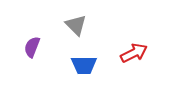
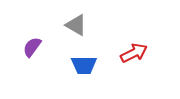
gray triangle: rotated 15 degrees counterclockwise
purple semicircle: rotated 15 degrees clockwise
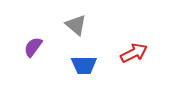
gray triangle: rotated 10 degrees clockwise
purple semicircle: moved 1 px right
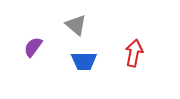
red arrow: rotated 52 degrees counterclockwise
blue trapezoid: moved 4 px up
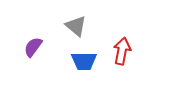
gray triangle: moved 1 px down
red arrow: moved 12 px left, 2 px up
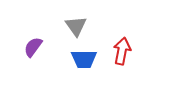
gray triangle: rotated 15 degrees clockwise
blue trapezoid: moved 2 px up
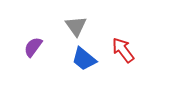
red arrow: moved 1 px right, 1 px up; rotated 48 degrees counterclockwise
blue trapezoid: rotated 40 degrees clockwise
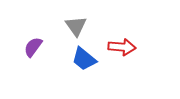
red arrow: moved 1 px left, 3 px up; rotated 132 degrees clockwise
